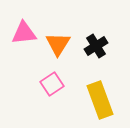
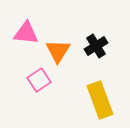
pink triangle: moved 2 px right; rotated 12 degrees clockwise
orange triangle: moved 7 px down
pink square: moved 13 px left, 4 px up
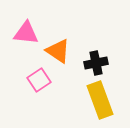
black cross: moved 17 px down; rotated 20 degrees clockwise
orange triangle: rotated 28 degrees counterclockwise
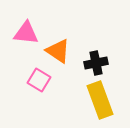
pink square: rotated 25 degrees counterclockwise
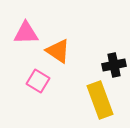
pink triangle: rotated 8 degrees counterclockwise
black cross: moved 18 px right, 2 px down
pink square: moved 1 px left, 1 px down
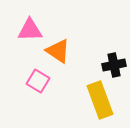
pink triangle: moved 4 px right, 3 px up
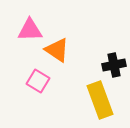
orange triangle: moved 1 px left, 1 px up
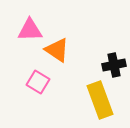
pink square: moved 1 px down
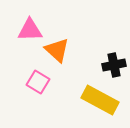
orange triangle: rotated 8 degrees clockwise
yellow rectangle: rotated 42 degrees counterclockwise
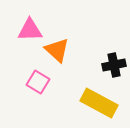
yellow rectangle: moved 1 px left, 3 px down
